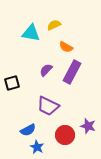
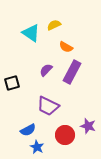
cyan triangle: rotated 24 degrees clockwise
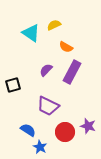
black square: moved 1 px right, 2 px down
blue semicircle: rotated 119 degrees counterclockwise
red circle: moved 3 px up
blue star: moved 3 px right
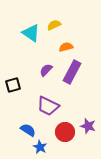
orange semicircle: rotated 136 degrees clockwise
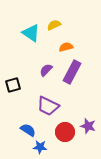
blue star: rotated 24 degrees counterclockwise
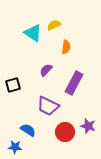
cyan triangle: moved 2 px right
orange semicircle: rotated 112 degrees clockwise
purple rectangle: moved 2 px right, 11 px down
blue star: moved 25 px left
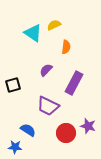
red circle: moved 1 px right, 1 px down
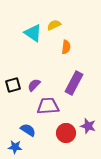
purple semicircle: moved 12 px left, 15 px down
purple trapezoid: rotated 150 degrees clockwise
